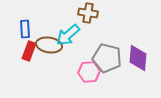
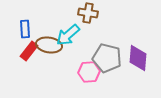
red rectangle: rotated 18 degrees clockwise
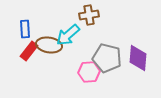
brown cross: moved 1 px right, 2 px down; rotated 18 degrees counterclockwise
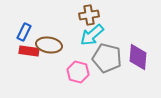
blue rectangle: moved 1 px left, 3 px down; rotated 30 degrees clockwise
cyan arrow: moved 24 px right
red rectangle: rotated 60 degrees clockwise
purple diamond: moved 1 px up
pink hexagon: moved 11 px left; rotated 20 degrees clockwise
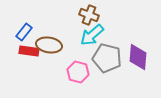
brown cross: rotated 30 degrees clockwise
blue rectangle: rotated 12 degrees clockwise
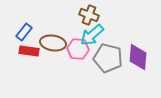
brown ellipse: moved 4 px right, 2 px up
gray pentagon: moved 1 px right
pink hexagon: moved 23 px up; rotated 10 degrees counterclockwise
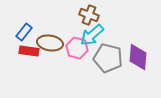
brown ellipse: moved 3 px left
pink hexagon: moved 1 px left, 1 px up; rotated 10 degrees clockwise
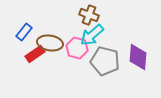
red rectangle: moved 6 px right, 3 px down; rotated 42 degrees counterclockwise
gray pentagon: moved 3 px left, 3 px down
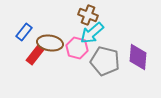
brown cross: moved 1 px left
cyan arrow: moved 2 px up
red rectangle: moved 1 px down; rotated 18 degrees counterclockwise
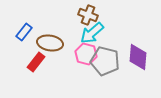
pink hexagon: moved 9 px right, 6 px down
red rectangle: moved 1 px right, 7 px down
